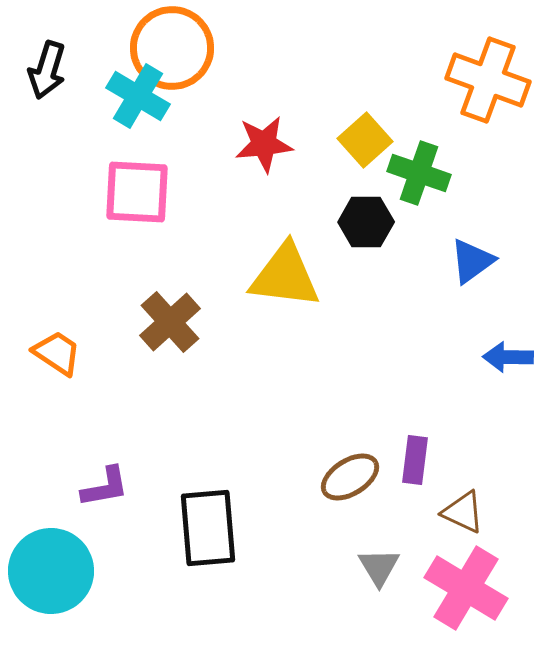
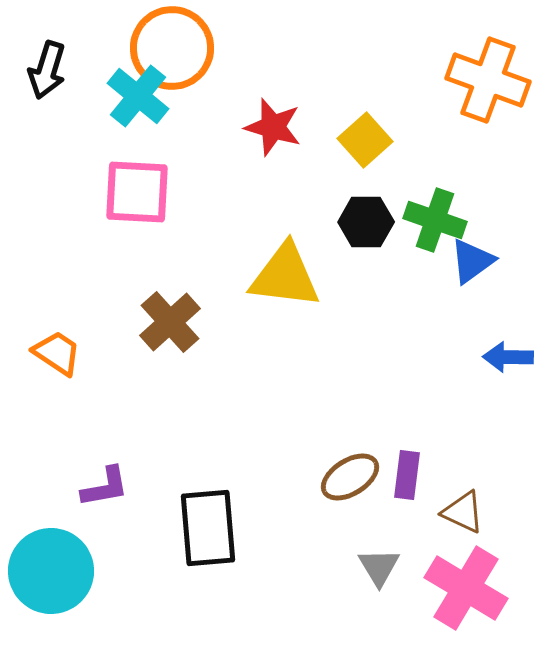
cyan cross: rotated 8 degrees clockwise
red star: moved 9 px right, 17 px up; rotated 22 degrees clockwise
green cross: moved 16 px right, 47 px down
purple rectangle: moved 8 px left, 15 px down
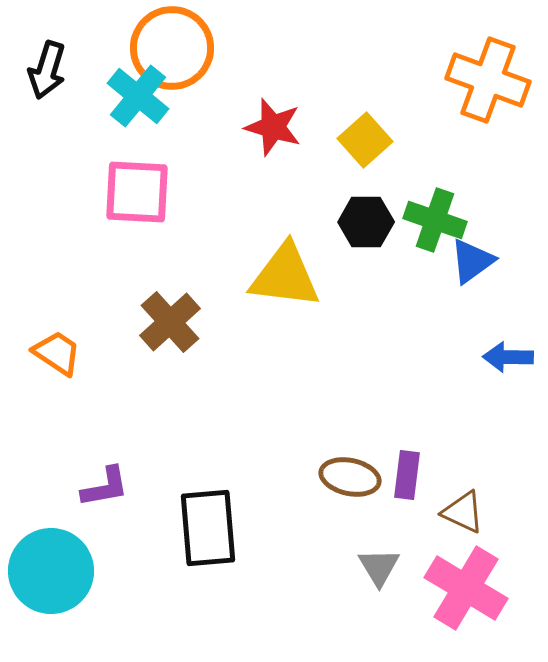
brown ellipse: rotated 44 degrees clockwise
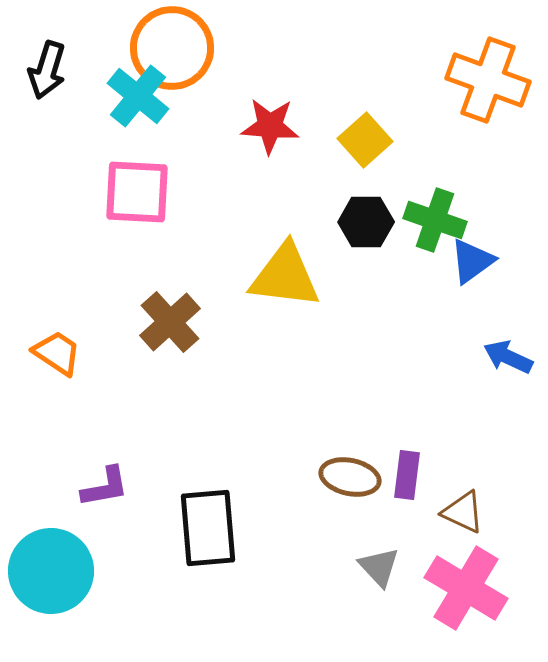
red star: moved 3 px left, 1 px up; rotated 12 degrees counterclockwise
blue arrow: rotated 24 degrees clockwise
gray triangle: rotated 12 degrees counterclockwise
